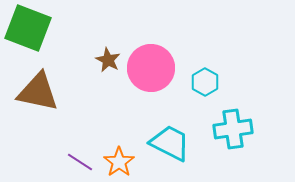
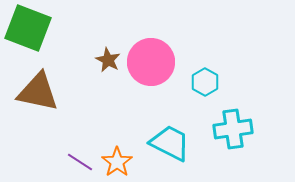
pink circle: moved 6 px up
orange star: moved 2 px left
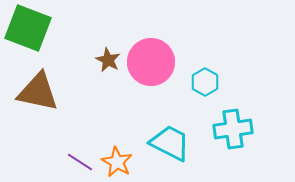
orange star: rotated 8 degrees counterclockwise
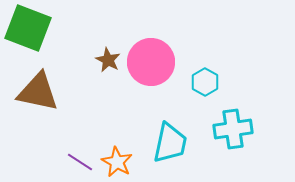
cyan trapezoid: rotated 75 degrees clockwise
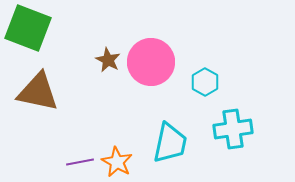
purple line: rotated 44 degrees counterclockwise
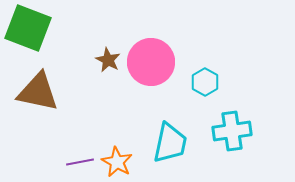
cyan cross: moved 1 px left, 2 px down
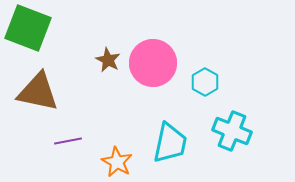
pink circle: moved 2 px right, 1 px down
cyan cross: rotated 30 degrees clockwise
purple line: moved 12 px left, 21 px up
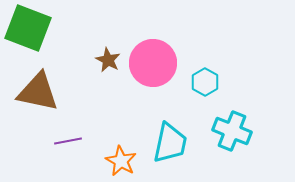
orange star: moved 4 px right, 1 px up
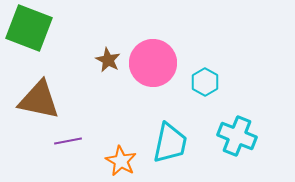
green square: moved 1 px right
brown triangle: moved 1 px right, 8 px down
cyan cross: moved 5 px right, 5 px down
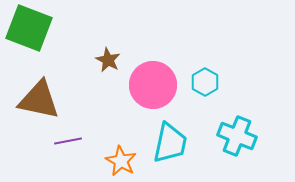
pink circle: moved 22 px down
